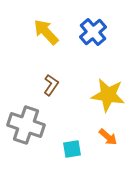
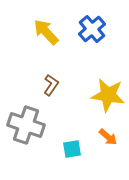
blue cross: moved 1 px left, 3 px up
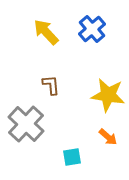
brown L-shape: rotated 40 degrees counterclockwise
gray cross: moved 1 px up; rotated 24 degrees clockwise
cyan square: moved 8 px down
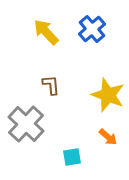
yellow star: rotated 12 degrees clockwise
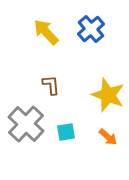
blue cross: moved 1 px left
cyan square: moved 6 px left, 25 px up
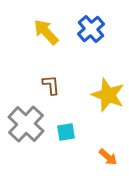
orange arrow: moved 20 px down
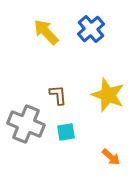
brown L-shape: moved 7 px right, 10 px down
gray cross: rotated 21 degrees counterclockwise
orange arrow: moved 3 px right
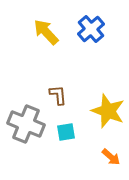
yellow star: moved 16 px down
